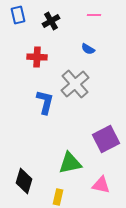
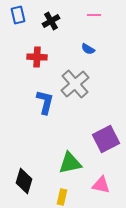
yellow rectangle: moved 4 px right
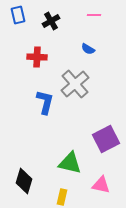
green triangle: rotated 25 degrees clockwise
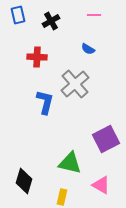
pink triangle: rotated 18 degrees clockwise
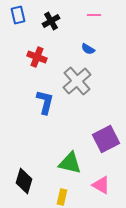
red cross: rotated 18 degrees clockwise
gray cross: moved 2 px right, 3 px up
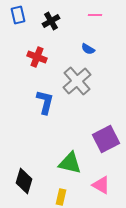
pink line: moved 1 px right
yellow rectangle: moved 1 px left
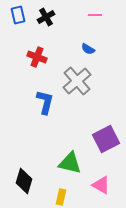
black cross: moved 5 px left, 4 px up
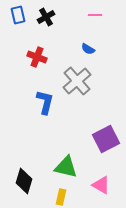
green triangle: moved 4 px left, 4 px down
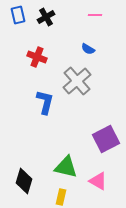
pink triangle: moved 3 px left, 4 px up
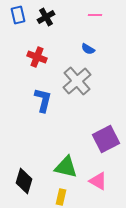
blue L-shape: moved 2 px left, 2 px up
